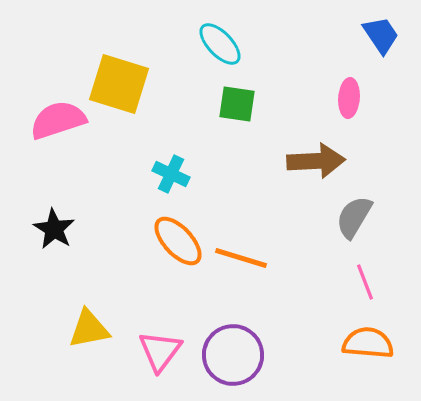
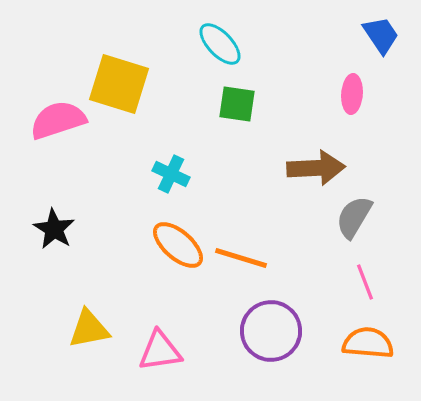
pink ellipse: moved 3 px right, 4 px up
brown arrow: moved 7 px down
orange ellipse: moved 4 px down; rotated 6 degrees counterclockwise
pink triangle: rotated 45 degrees clockwise
purple circle: moved 38 px right, 24 px up
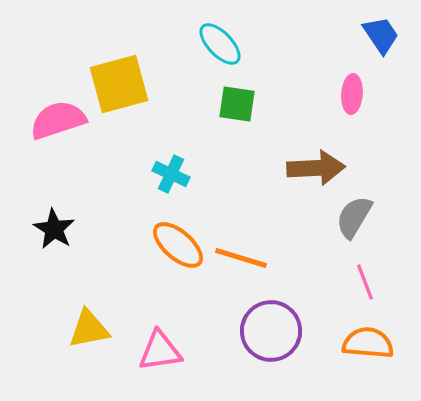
yellow square: rotated 32 degrees counterclockwise
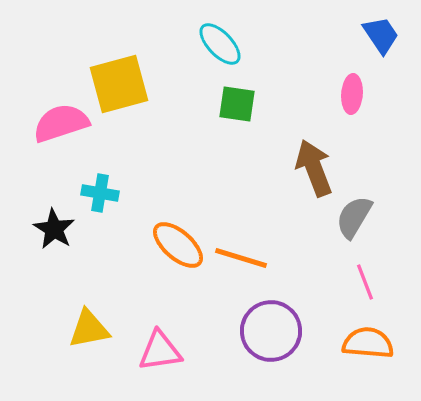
pink semicircle: moved 3 px right, 3 px down
brown arrow: moved 2 px left; rotated 108 degrees counterclockwise
cyan cross: moved 71 px left, 19 px down; rotated 15 degrees counterclockwise
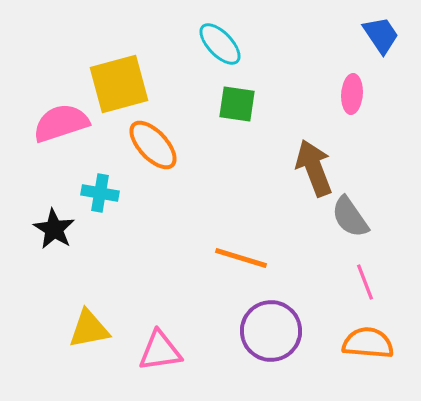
gray semicircle: moved 4 px left; rotated 66 degrees counterclockwise
orange ellipse: moved 25 px left, 100 px up; rotated 6 degrees clockwise
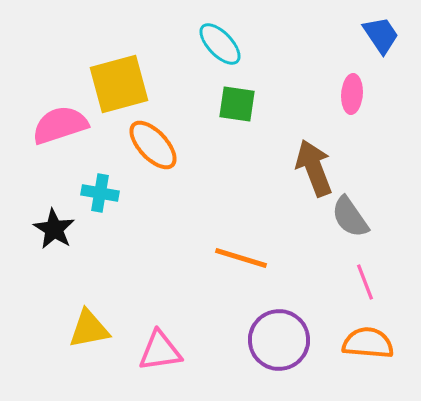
pink semicircle: moved 1 px left, 2 px down
purple circle: moved 8 px right, 9 px down
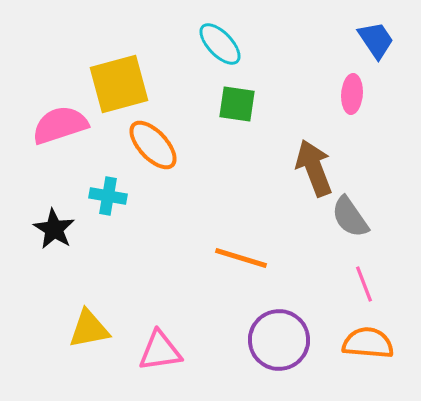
blue trapezoid: moved 5 px left, 5 px down
cyan cross: moved 8 px right, 3 px down
pink line: moved 1 px left, 2 px down
